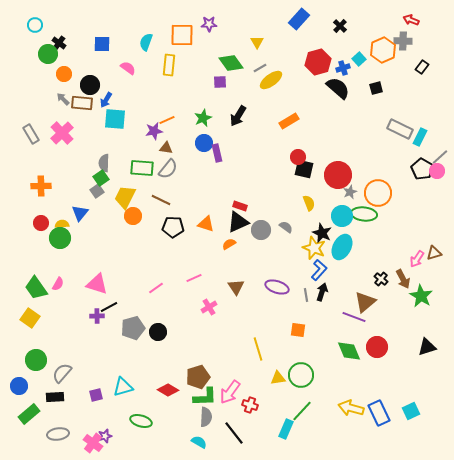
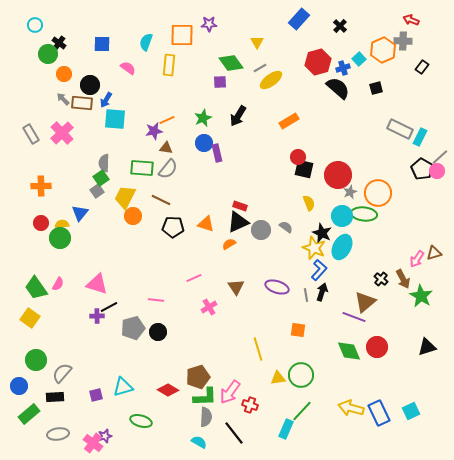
pink line at (156, 288): moved 12 px down; rotated 42 degrees clockwise
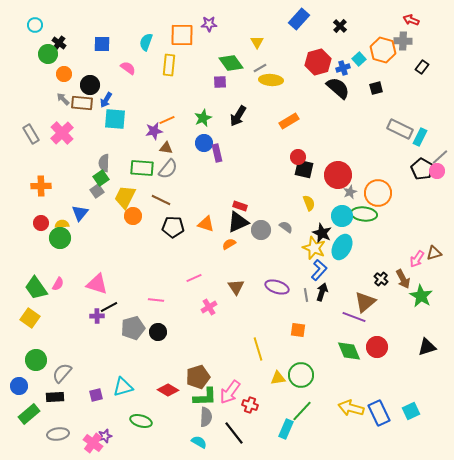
orange hexagon at (383, 50): rotated 20 degrees counterclockwise
yellow ellipse at (271, 80): rotated 40 degrees clockwise
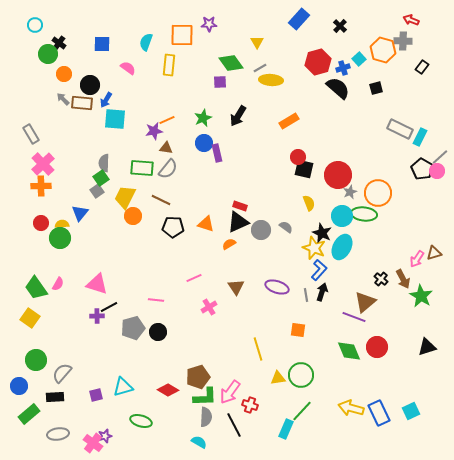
pink cross at (62, 133): moved 19 px left, 31 px down
black line at (234, 433): moved 8 px up; rotated 10 degrees clockwise
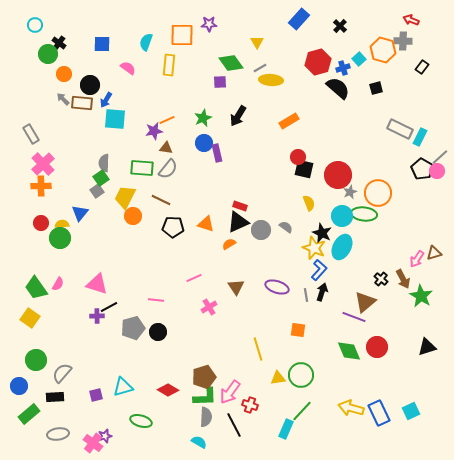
brown pentagon at (198, 377): moved 6 px right
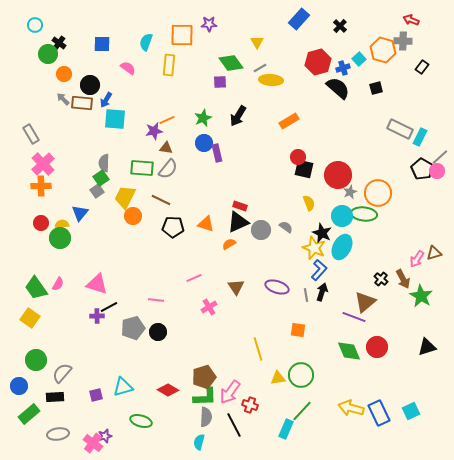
cyan semicircle at (199, 442): rotated 105 degrees counterclockwise
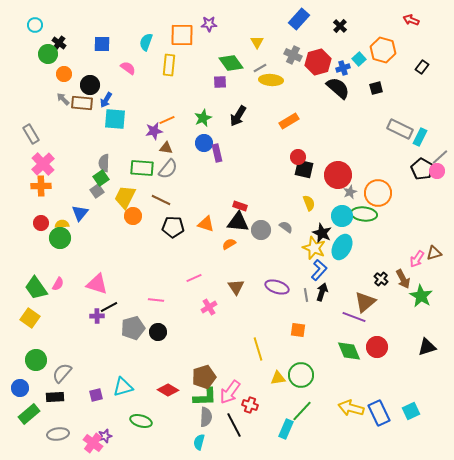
gray cross at (403, 41): moved 110 px left, 14 px down; rotated 24 degrees clockwise
black triangle at (238, 222): rotated 30 degrees clockwise
blue circle at (19, 386): moved 1 px right, 2 px down
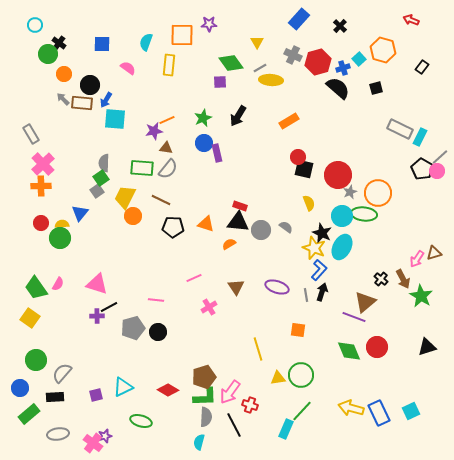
cyan triangle at (123, 387): rotated 10 degrees counterclockwise
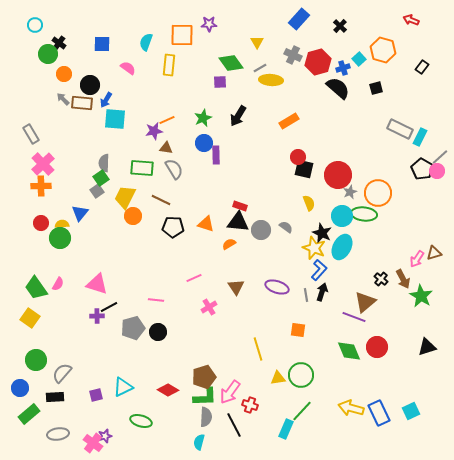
purple rectangle at (217, 153): moved 1 px left, 2 px down; rotated 12 degrees clockwise
gray semicircle at (168, 169): moved 6 px right; rotated 70 degrees counterclockwise
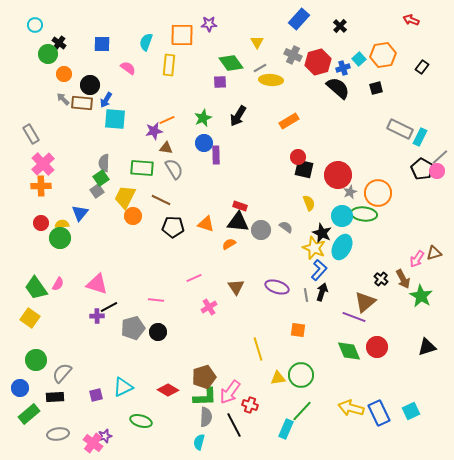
orange hexagon at (383, 50): moved 5 px down; rotated 25 degrees counterclockwise
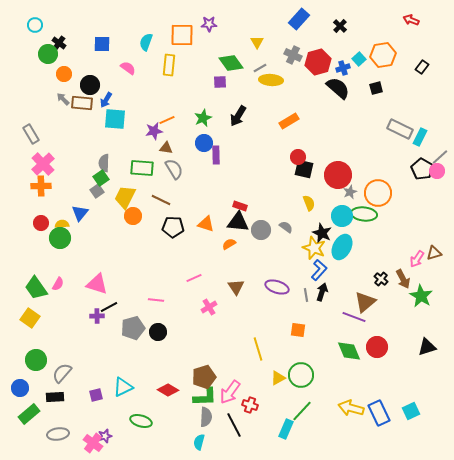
yellow triangle at (278, 378): rotated 21 degrees counterclockwise
